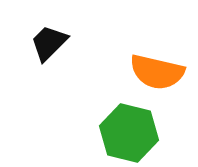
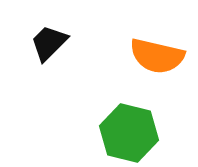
orange semicircle: moved 16 px up
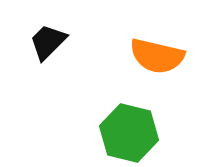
black trapezoid: moved 1 px left, 1 px up
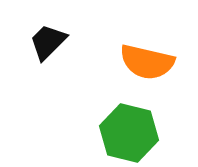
orange semicircle: moved 10 px left, 6 px down
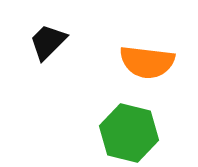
orange semicircle: rotated 6 degrees counterclockwise
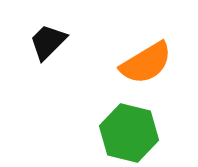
orange semicircle: moved 1 px left, 1 px down; rotated 38 degrees counterclockwise
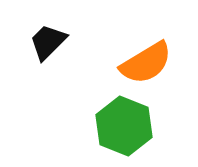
green hexagon: moved 5 px left, 7 px up; rotated 8 degrees clockwise
